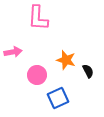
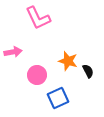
pink L-shape: rotated 28 degrees counterclockwise
orange star: moved 2 px right, 1 px down
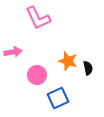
black semicircle: moved 3 px up; rotated 16 degrees clockwise
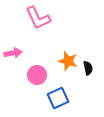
pink arrow: moved 1 px down
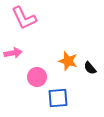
pink L-shape: moved 14 px left
black semicircle: moved 2 px right; rotated 152 degrees clockwise
pink circle: moved 2 px down
blue square: rotated 20 degrees clockwise
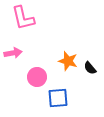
pink L-shape: moved 1 px left; rotated 12 degrees clockwise
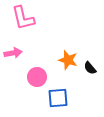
orange star: moved 1 px up
